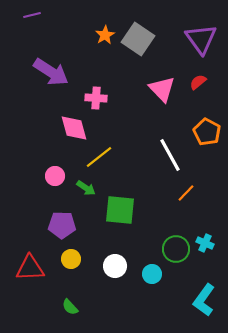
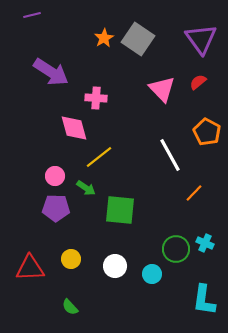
orange star: moved 1 px left, 3 px down
orange line: moved 8 px right
purple pentagon: moved 6 px left, 17 px up
cyan L-shape: rotated 28 degrees counterclockwise
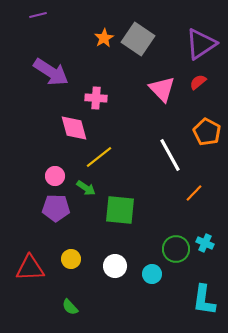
purple line: moved 6 px right
purple triangle: moved 5 px down; rotated 32 degrees clockwise
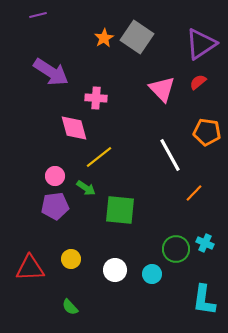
gray square: moved 1 px left, 2 px up
orange pentagon: rotated 20 degrees counterclockwise
purple pentagon: moved 1 px left, 2 px up; rotated 8 degrees counterclockwise
white circle: moved 4 px down
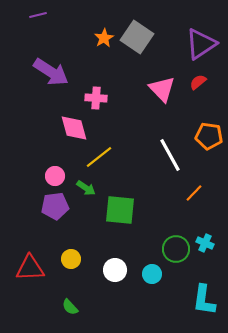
orange pentagon: moved 2 px right, 4 px down
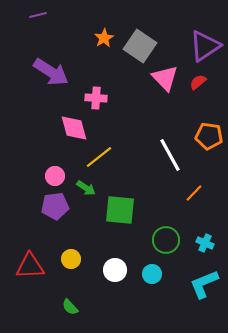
gray square: moved 3 px right, 9 px down
purple triangle: moved 4 px right, 2 px down
pink triangle: moved 3 px right, 11 px up
green circle: moved 10 px left, 9 px up
red triangle: moved 2 px up
cyan L-shape: moved 16 px up; rotated 60 degrees clockwise
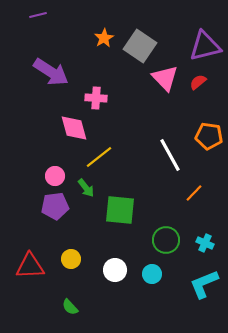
purple triangle: rotated 20 degrees clockwise
green arrow: rotated 18 degrees clockwise
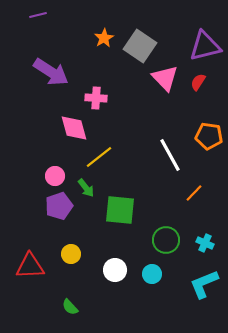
red semicircle: rotated 18 degrees counterclockwise
purple pentagon: moved 4 px right; rotated 12 degrees counterclockwise
yellow circle: moved 5 px up
